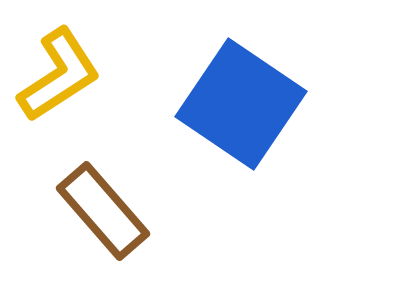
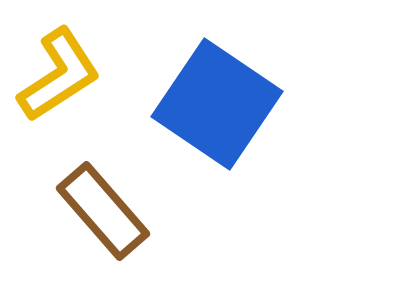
blue square: moved 24 px left
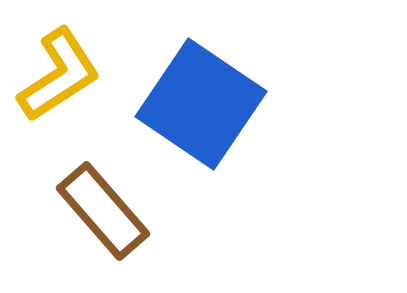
blue square: moved 16 px left
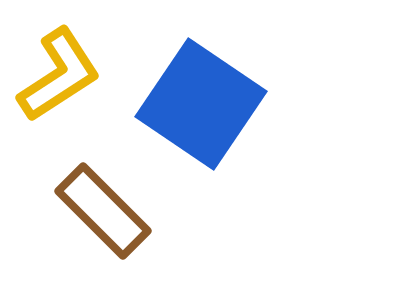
brown rectangle: rotated 4 degrees counterclockwise
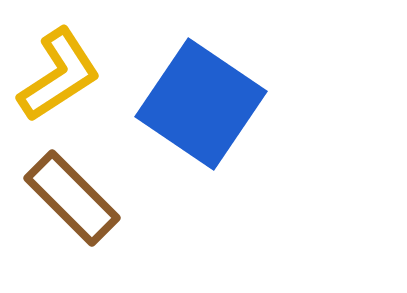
brown rectangle: moved 31 px left, 13 px up
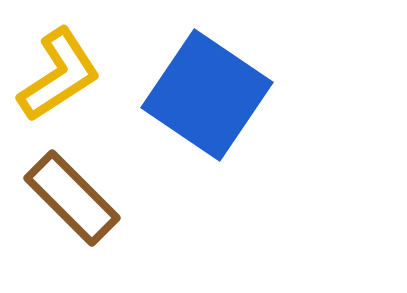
blue square: moved 6 px right, 9 px up
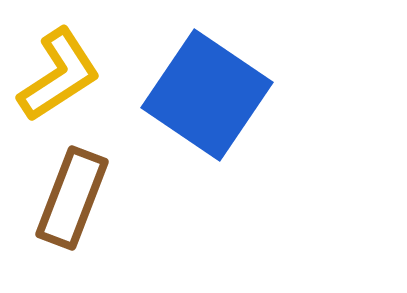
brown rectangle: rotated 66 degrees clockwise
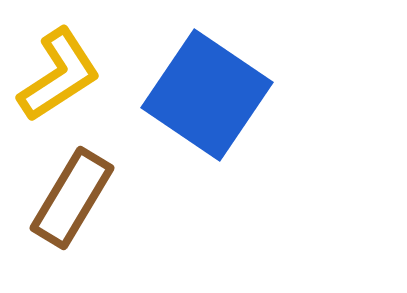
brown rectangle: rotated 10 degrees clockwise
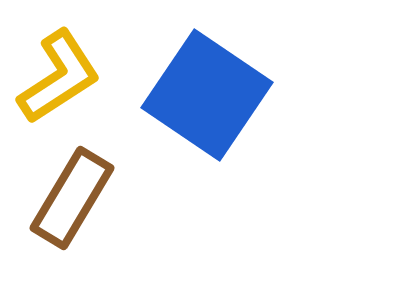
yellow L-shape: moved 2 px down
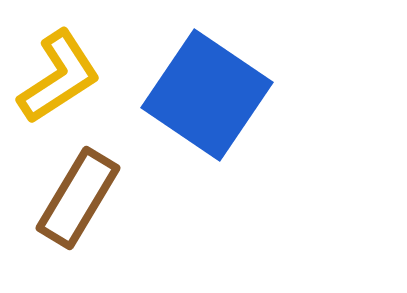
brown rectangle: moved 6 px right
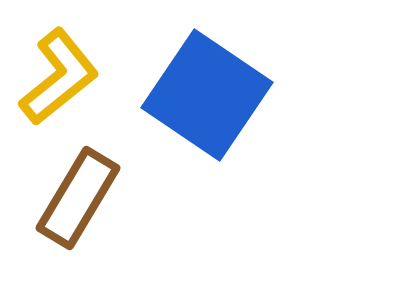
yellow L-shape: rotated 6 degrees counterclockwise
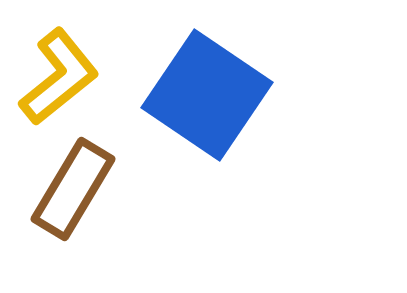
brown rectangle: moved 5 px left, 9 px up
